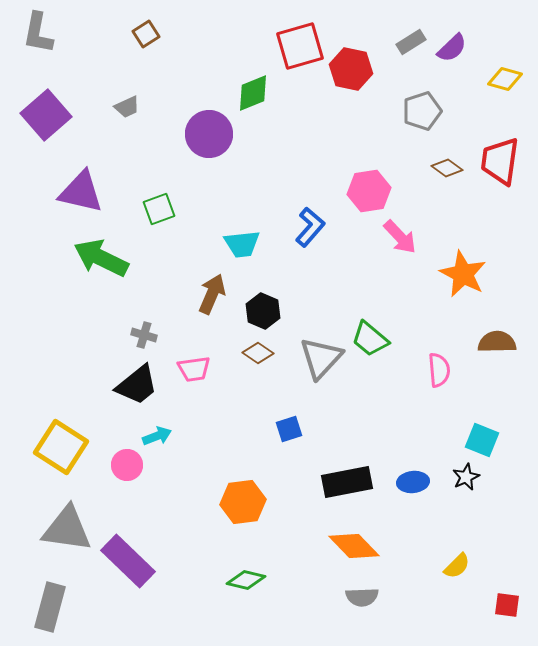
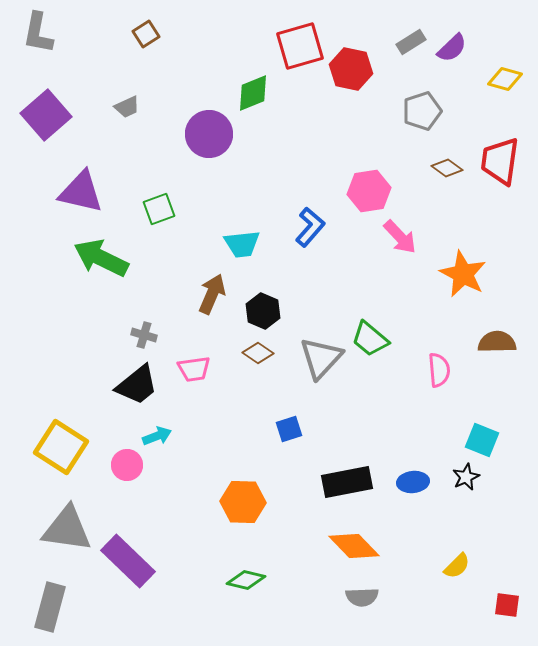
orange hexagon at (243, 502): rotated 9 degrees clockwise
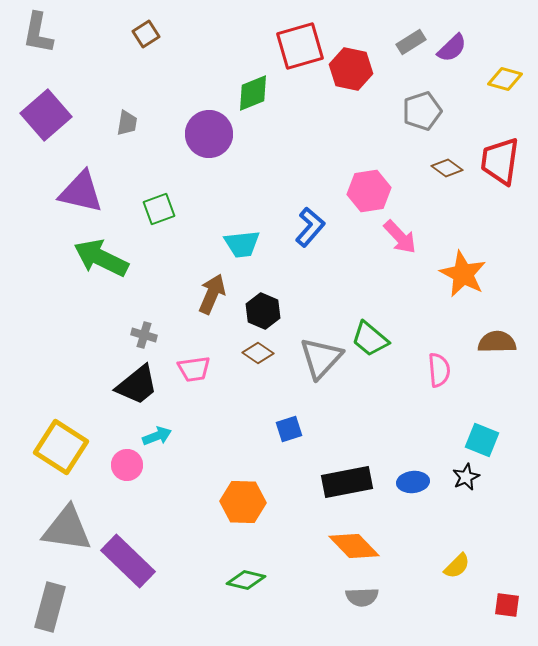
gray trapezoid at (127, 107): moved 16 px down; rotated 56 degrees counterclockwise
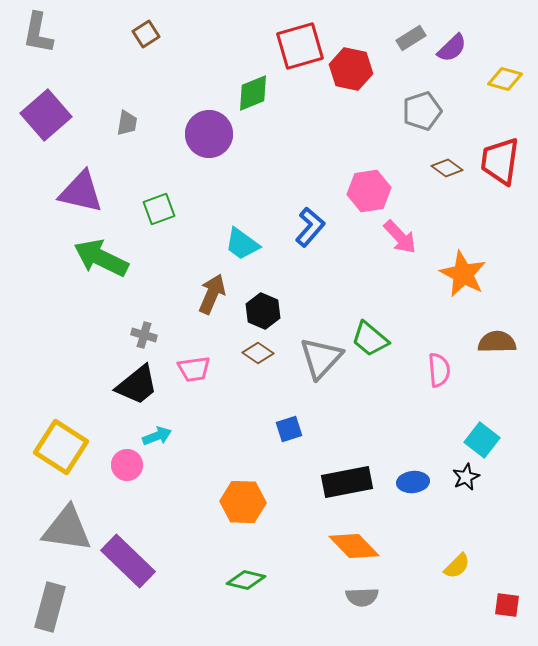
gray rectangle at (411, 42): moved 4 px up
cyan trapezoid at (242, 244): rotated 42 degrees clockwise
cyan square at (482, 440): rotated 16 degrees clockwise
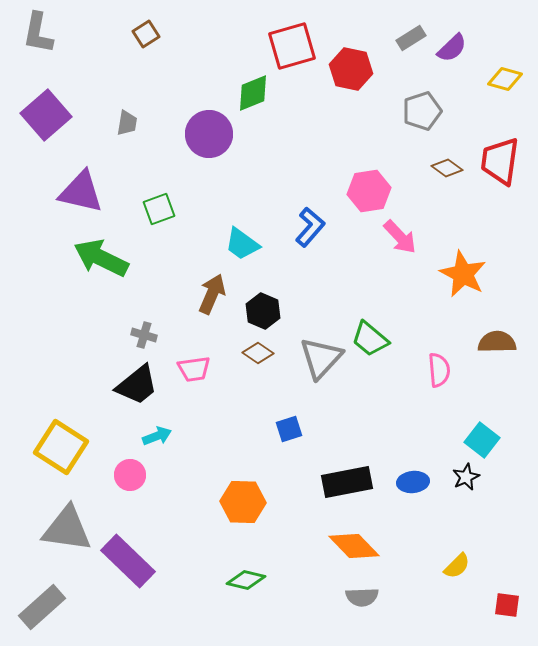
red square at (300, 46): moved 8 px left
pink circle at (127, 465): moved 3 px right, 10 px down
gray rectangle at (50, 607): moved 8 px left; rotated 33 degrees clockwise
